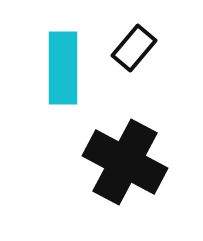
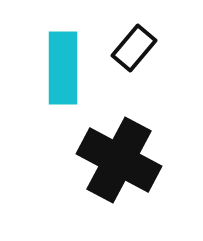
black cross: moved 6 px left, 2 px up
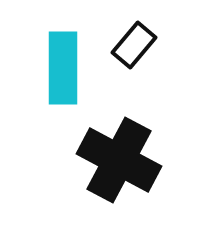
black rectangle: moved 3 px up
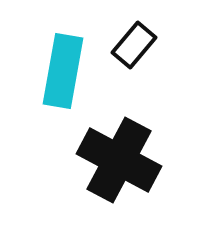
cyan rectangle: moved 3 px down; rotated 10 degrees clockwise
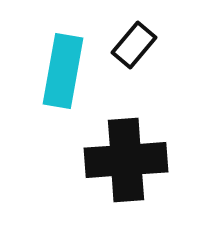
black cross: moved 7 px right; rotated 32 degrees counterclockwise
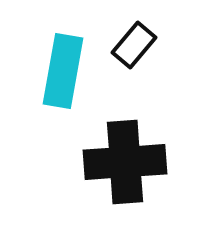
black cross: moved 1 px left, 2 px down
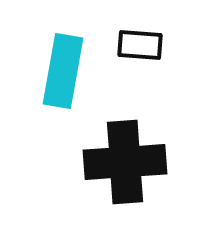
black rectangle: moved 6 px right; rotated 54 degrees clockwise
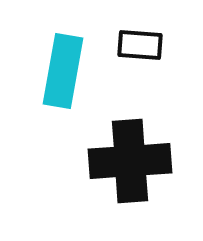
black cross: moved 5 px right, 1 px up
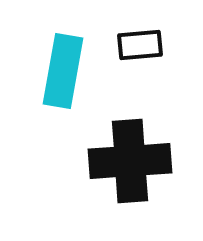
black rectangle: rotated 9 degrees counterclockwise
